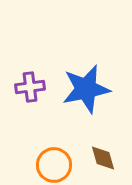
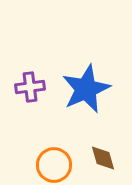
blue star: rotated 12 degrees counterclockwise
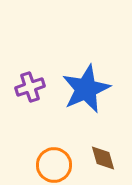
purple cross: rotated 12 degrees counterclockwise
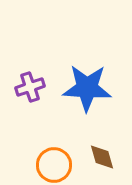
blue star: moved 1 px right, 1 px up; rotated 27 degrees clockwise
brown diamond: moved 1 px left, 1 px up
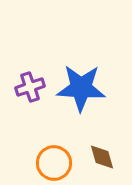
blue star: moved 6 px left
orange circle: moved 2 px up
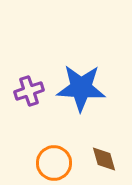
purple cross: moved 1 px left, 4 px down
brown diamond: moved 2 px right, 2 px down
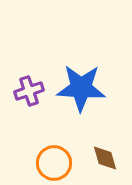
brown diamond: moved 1 px right, 1 px up
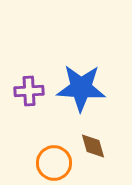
purple cross: rotated 16 degrees clockwise
brown diamond: moved 12 px left, 12 px up
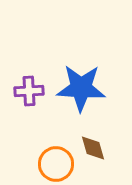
brown diamond: moved 2 px down
orange circle: moved 2 px right, 1 px down
